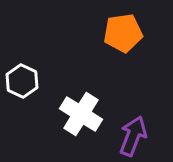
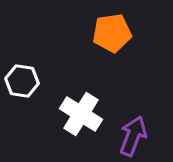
orange pentagon: moved 11 px left
white hexagon: rotated 16 degrees counterclockwise
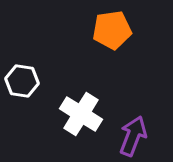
orange pentagon: moved 3 px up
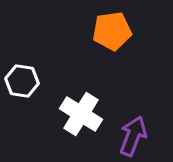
orange pentagon: moved 1 px down
